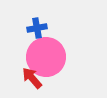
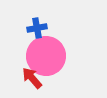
pink circle: moved 1 px up
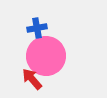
red arrow: moved 1 px down
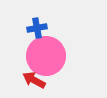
red arrow: moved 2 px right, 1 px down; rotated 20 degrees counterclockwise
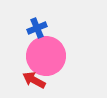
blue cross: rotated 12 degrees counterclockwise
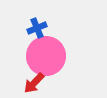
red arrow: moved 3 px down; rotated 75 degrees counterclockwise
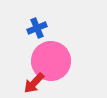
pink circle: moved 5 px right, 5 px down
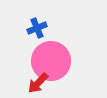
red arrow: moved 4 px right
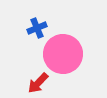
pink circle: moved 12 px right, 7 px up
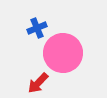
pink circle: moved 1 px up
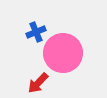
blue cross: moved 1 px left, 4 px down
